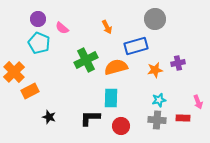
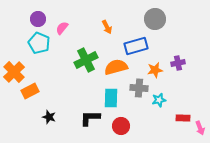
pink semicircle: rotated 88 degrees clockwise
pink arrow: moved 2 px right, 26 px down
gray cross: moved 18 px left, 32 px up
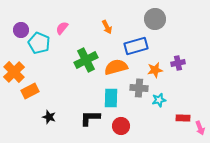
purple circle: moved 17 px left, 11 px down
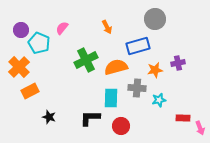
blue rectangle: moved 2 px right
orange cross: moved 5 px right, 5 px up
gray cross: moved 2 px left
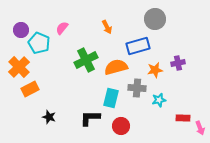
orange rectangle: moved 2 px up
cyan rectangle: rotated 12 degrees clockwise
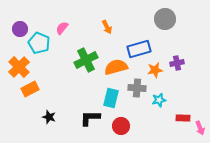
gray circle: moved 10 px right
purple circle: moved 1 px left, 1 px up
blue rectangle: moved 1 px right, 3 px down
purple cross: moved 1 px left
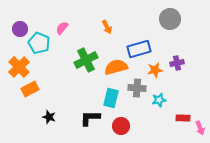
gray circle: moved 5 px right
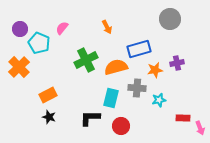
orange rectangle: moved 18 px right, 6 px down
